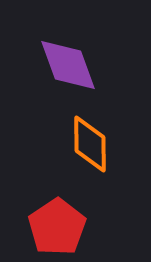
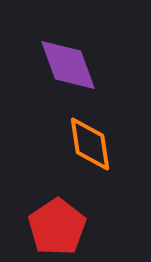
orange diamond: rotated 8 degrees counterclockwise
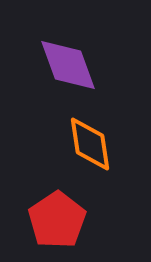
red pentagon: moved 7 px up
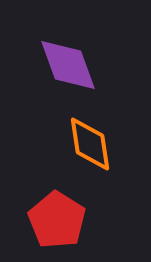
red pentagon: rotated 6 degrees counterclockwise
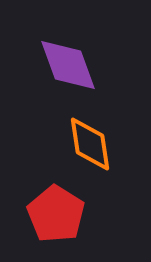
red pentagon: moved 1 px left, 6 px up
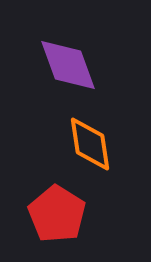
red pentagon: moved 1 px right
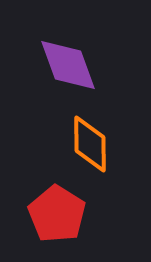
orange diamond: rotated 8 degrees clockwise
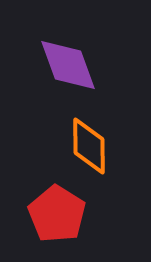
orange diamond: moved 1 px left, 2 px down
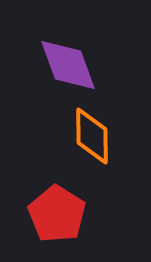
orange diamond: moved 3 px right, 10 px up
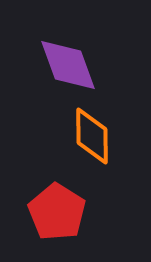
red pentagon: moved 2 px up
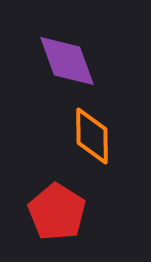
purple diamond: moved 1 px left, 4 px up
